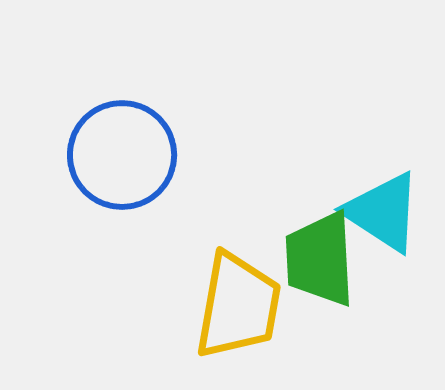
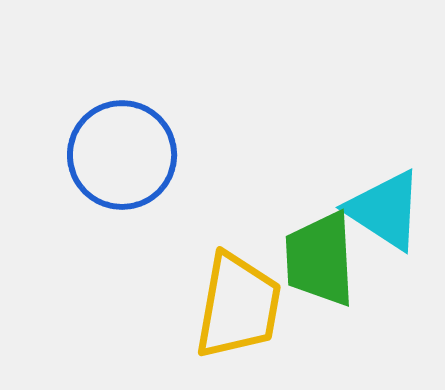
cyan triangle: moved 2 px right, 2 px up
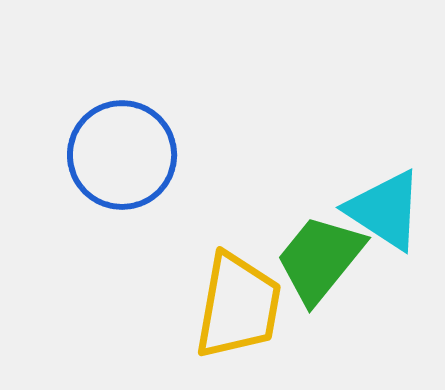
green trapezoid: rotated 42 degrees clockwise
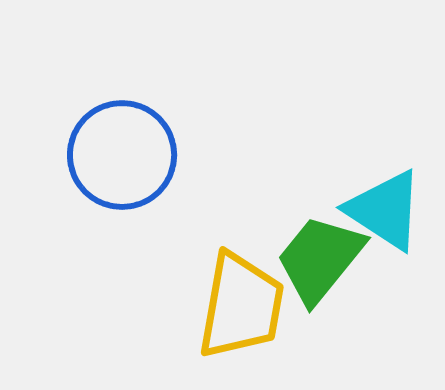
yellow trapezoid: moved 3 px right
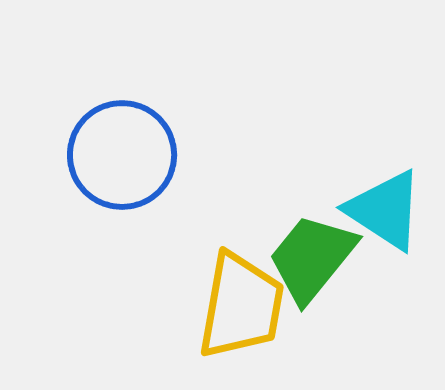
green trapezoid: moved 8 px left, 1 px up
